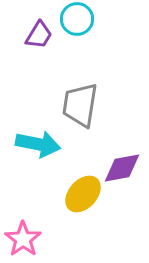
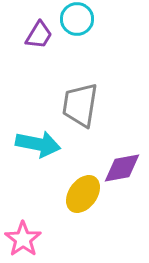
yellow ellipse: rotated 6 degrees counterclockwise
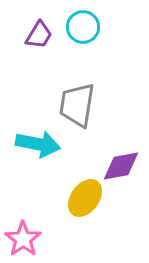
cyan circle: moved 6 px right, 8 px down
gray trapezoid: moved 3 px left
purple diamond: moved 1 px left, 2 px up
yellow ellipse: moved 2 px right, 4 px down
